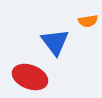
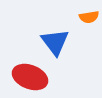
orange semicircle: moved 1 px right, 4 px up
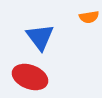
blue triangle: moved 15 px left, 5 px up
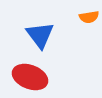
blue triangle: moved 2 px up
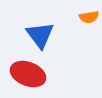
red ellipse: moved 2 px left, 3 px up
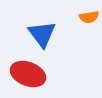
blue triangle: moved 2 px right, 1 px up
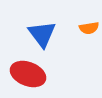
orange semicircle: moved 11 px down
